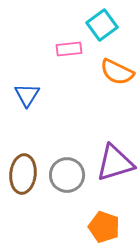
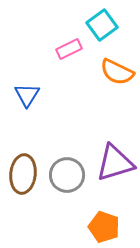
pink rectangle: rotated 20 degrees counterclockwise
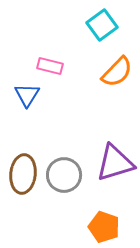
pink rectangle: moved 19 px left, 17 px down; rotated 40 degrees clockwise
orange semicircle: rotated 72 degrees counterclockwise
gray circle: moved 3 px left
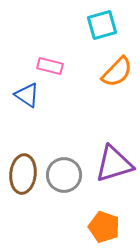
cyan square: rotated 20 degrees clockwise
blue triangle: rotated 28 degrees counterclockwise
purple triangle: moved 1 px left, 1 px down
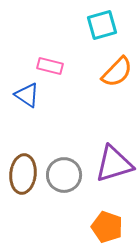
orange pentagon: moved 3 px right
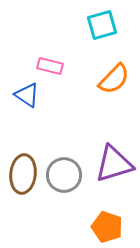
orange semicircle: moved 3 px left, 7 px down
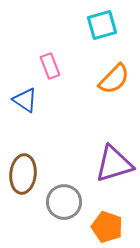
pink rectangle: rotated 55 degrees clockwise
blue triangle: moved 2 px left, 5 px down
gray circle: moved 27 px down
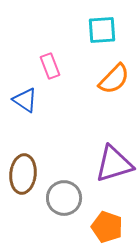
cyan square: moved 5 px down; rotated 12 degrees clockwise
gray circle: moved 4 px up
